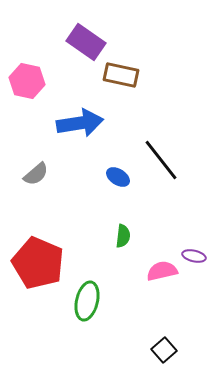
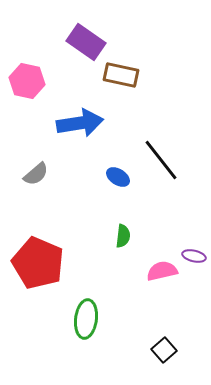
green ellipse: moved 1 px left, 18 px down; rotated 6 degrees counterclockwise
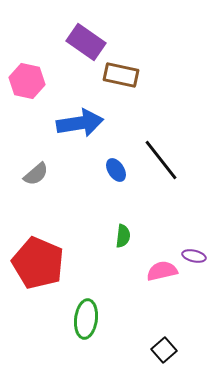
blue ellipse: moved 2 px left, 7 px up; rotated 25 degrees clockwise
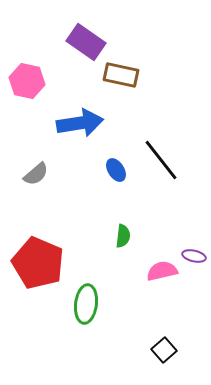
green ellipse: moved 15 px up
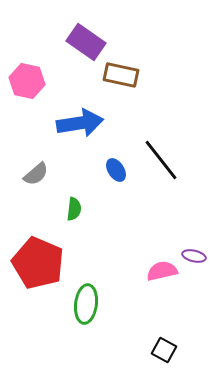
green semicircle: moved 49 px left, 27 px up
black square: rotated 20 degrees counterclockwise
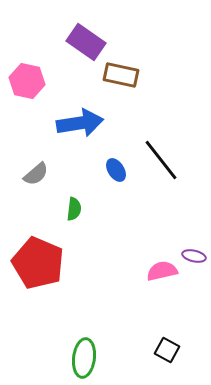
green ellipse: moved 2 px left, 54 px down
black square: moved 3 px right
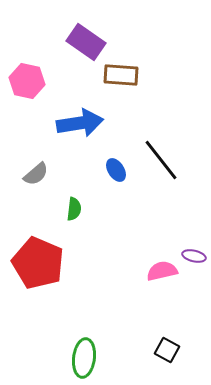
brown rectangle: rotated 8 degrees counterclockwise
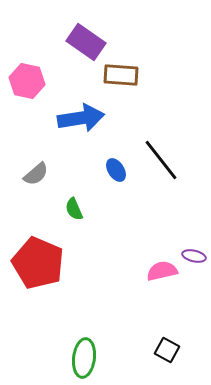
blue arrow: moved 1 px right, 5 px up
green semicircle: rotated 150 degrees clockwise
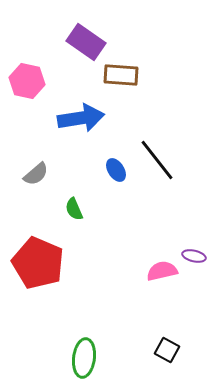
black line: moved 4 px left
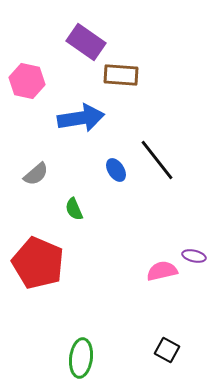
green ellipse: moved 3 px left
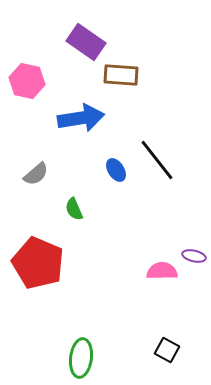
pink semicircle: rotated 12 degrees clockwise
